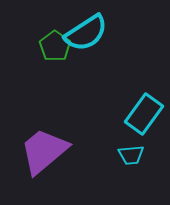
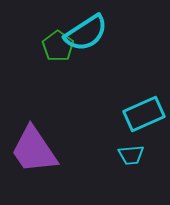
green pentagon: moved 3 px right
cyan rectangle: rotated 30 degrees clockwise
purple trapezoid: moved 10 px left, 1 px up; rotated 84 degrees counterclockwise
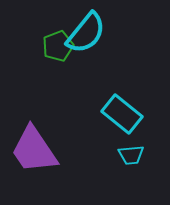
cyan semicircle: rotated 18 degrees counterclockwise
green pentagon: rotated 16 degrees clockwise
cyan rectangle: moved 22 px left; rotated 63 degrees clockwise
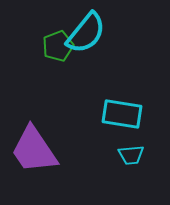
cyan rectangle: rotated 30 degrees counterclockwise
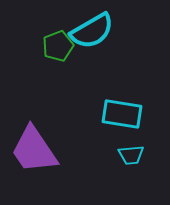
cyan semicircle: moved 6 px right, 2 px up; rotated 21 degrees clockwise
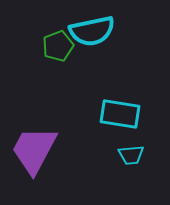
cyan semicircle: rotated 18 degrees clockwise
cyan rectangle: moved 2 px left
purple trapezoid: rotated 62 degrees clockwise
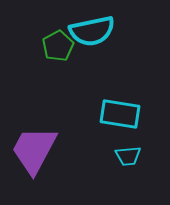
green pentagon: rotated 8 degrees counterclockwise
cyan trapezoid: moved 3 px left, 1 px down
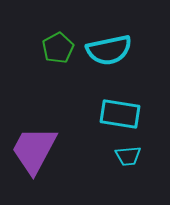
cyan semicircle: moved 17 px right, 19 px down
green pentagon: moved 2 px down
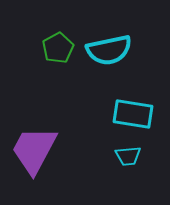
cyan rectangle: moved 13 px right
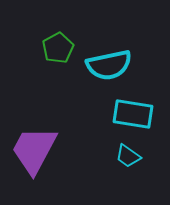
cyan semicircle: moved 15 px down
cyan trapezoid: rotated 40 degrees clockwise
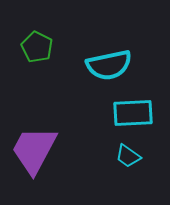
green pentagon: moved 21 px left, 1 px up; rotated 16 degrees counterclockwise
cyan rectangle: moved 1 px up; rotated 12 degrees counterclockwise
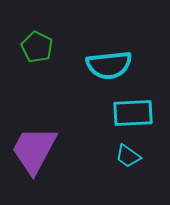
cyan semicircle: rotated 6 degrees clockwise
